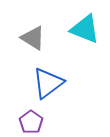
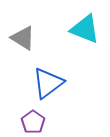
gray triangle: moved 10 px left
purple pentagon: moved 2 px right
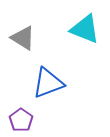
blue triangle: rotated 16 degrees clockwise
purple pentagon: moved 12 px left, 2 px up
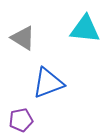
cyan triangle: rotated 16 degrees counterclockwise
purple pentagon: rotated 25 degrees clockwise
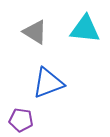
gray triangle: moved 12 px right, 6 px up
purple pentagon: rotated 20 degrees clockwise
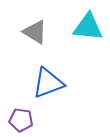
cyan triangle: moved 3 px right, 2 px up
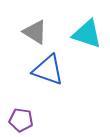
cyan triangle: moved 1 px left, 7 px down; rotated 12 degrees clockwise
blue triangle: moved 13 px up; rotated 40 degrees clockwise
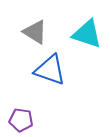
blue triangle: moved 2 px right
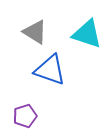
purple pentagon: moved 4 px right, 4 px up; rotated 25 degrees counterclockwise
